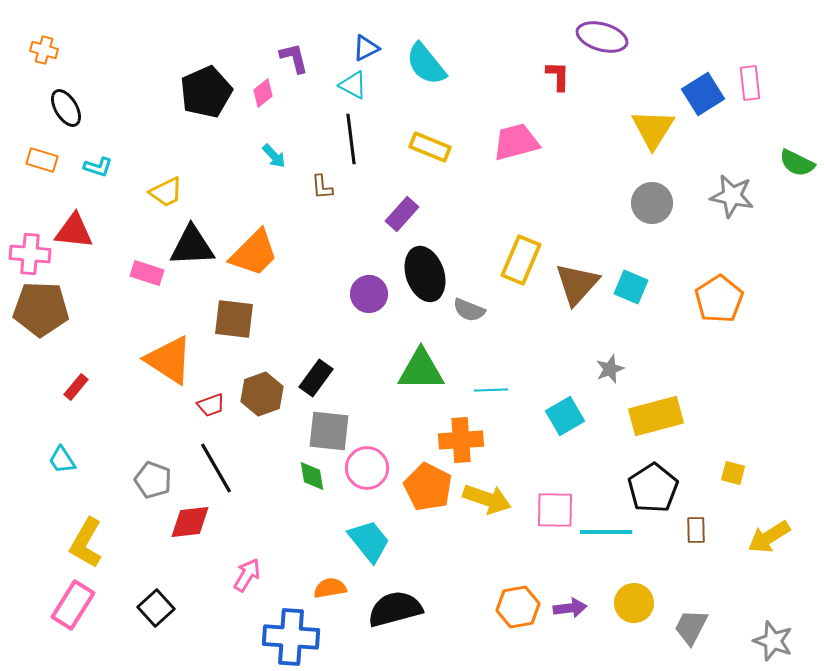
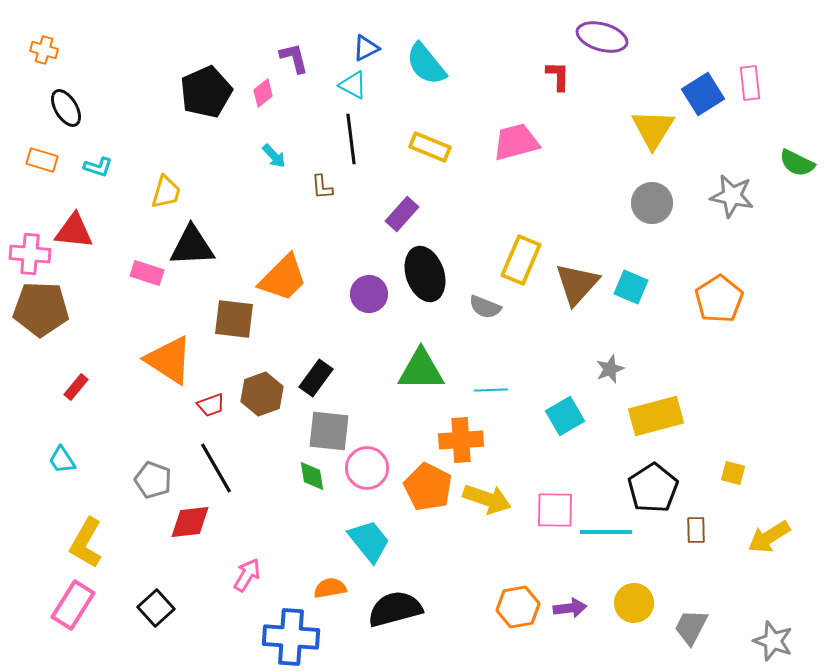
yellow trapezoid at (166, 192): rotated 48 degrees counterclockwise
orange trapezoid at (254, 253): moved 29 px right, 25 px down
gray semicircle at (469, 310): moved 16 px right, 3 px up
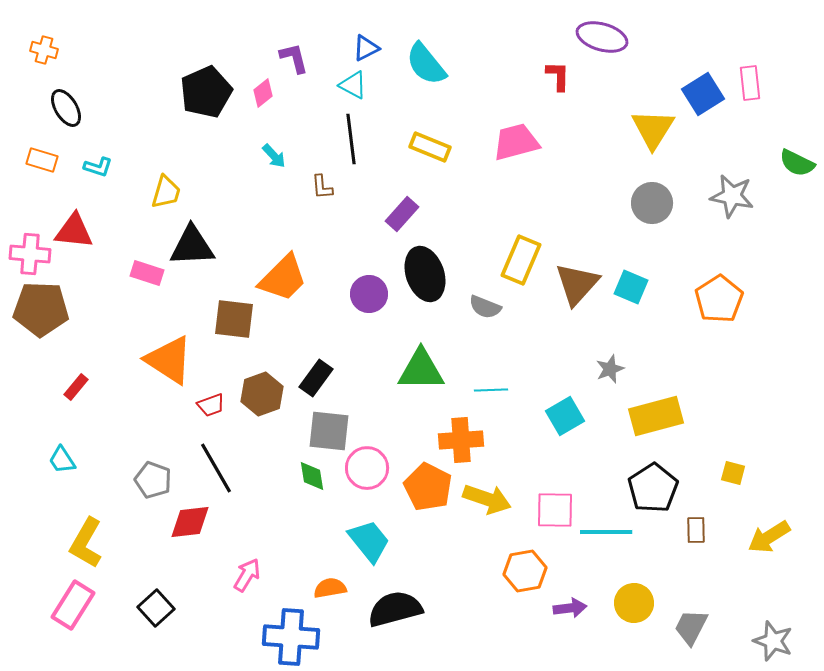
orange hexagon at (518, 607): moved 7 px right, 36 px up
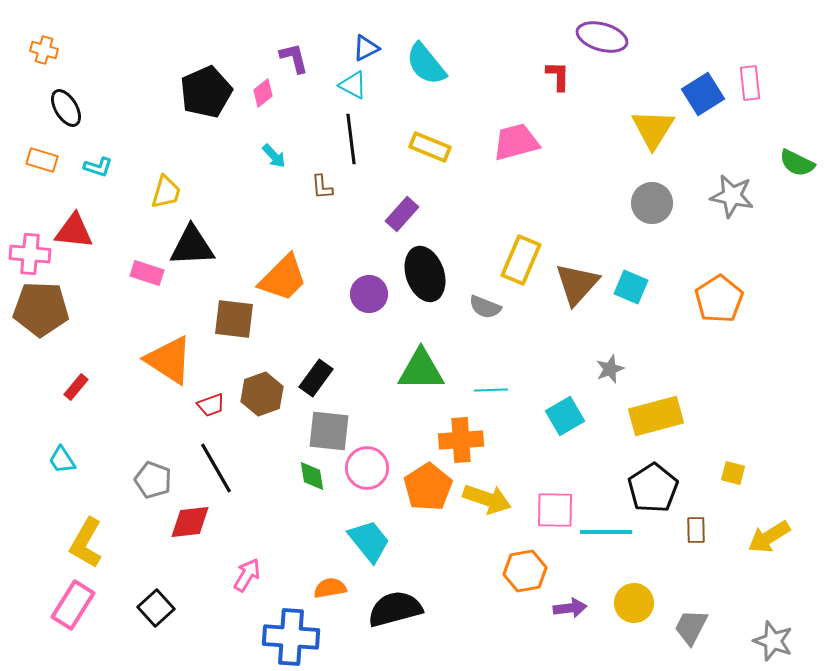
orange pentagon at (428, 487): rotated 12 degrees clockwise
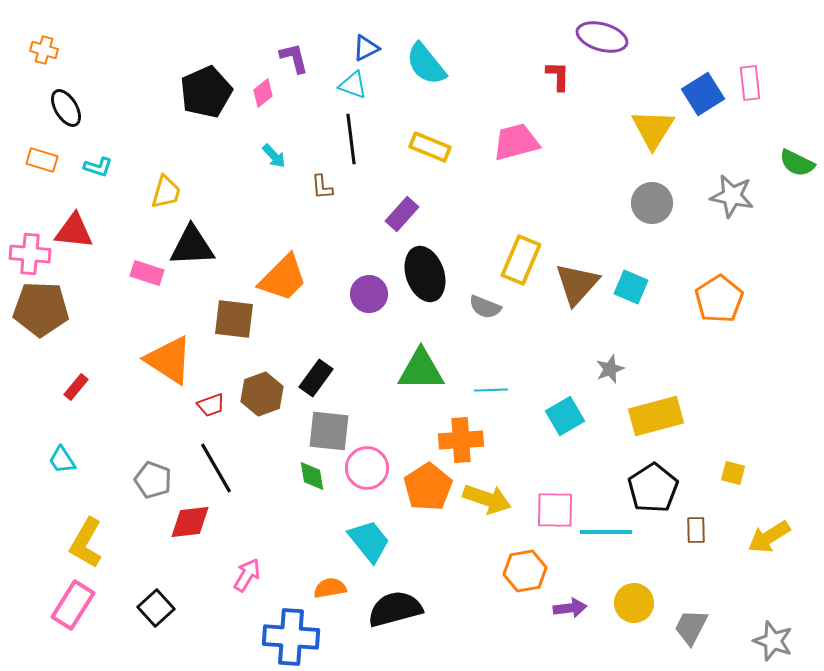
cyan triangle at (353, 85): rotated 8 degrees counterclockwise
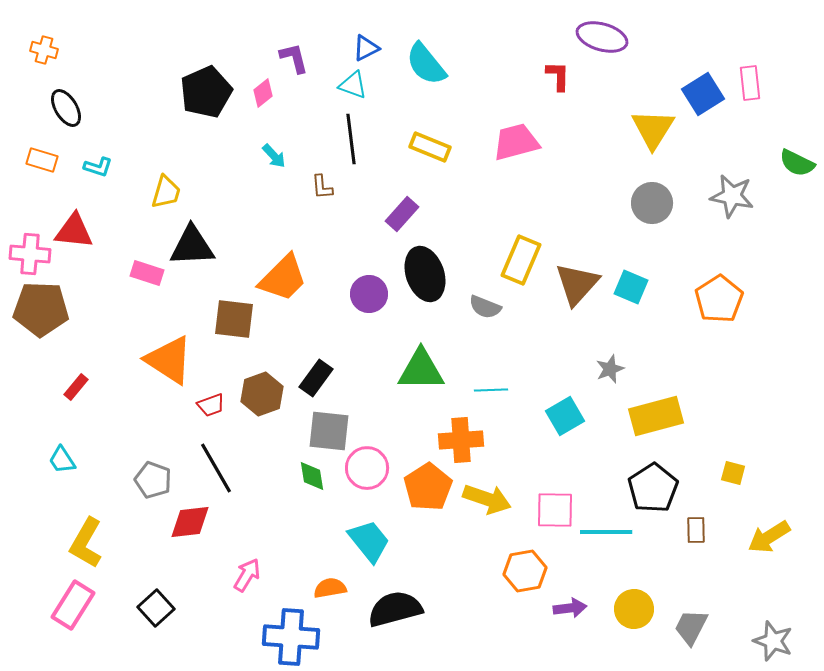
yellow circle at (634, 603): moved 6 px down
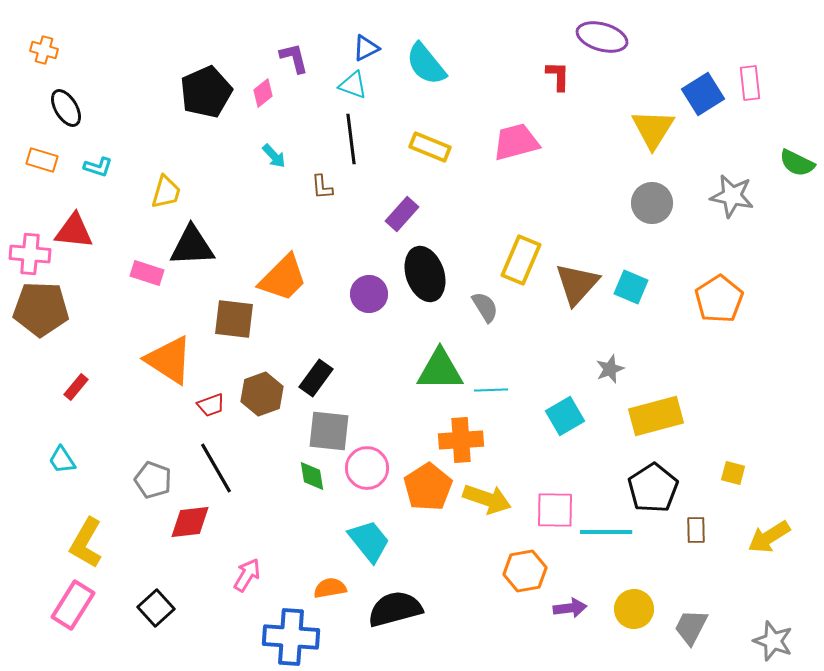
gray semicircle at (485, 307): rotated 144 degrees counterclockwise
green triangle at (421, 370): moved 19 px right
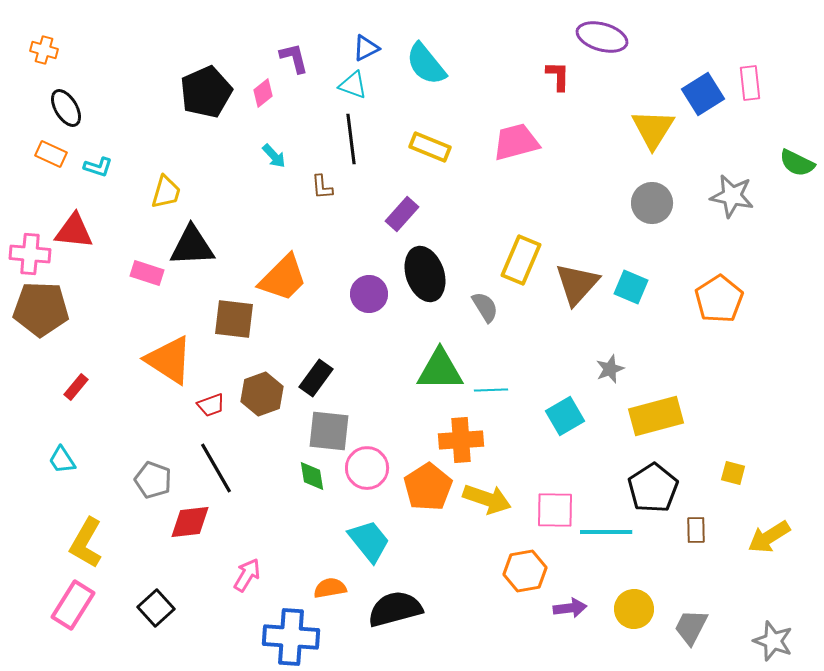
orange rectangle at (42, 160): moved 9 px right, 6 px up; rotated 8 degrees clockwise
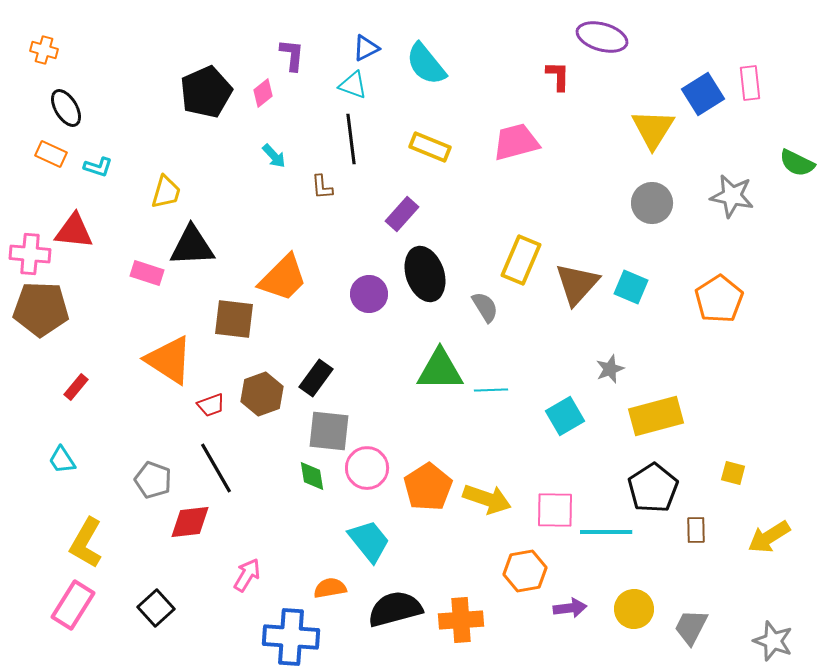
purple L-shape at (294, 58): moved 2 px left, 3 px up; rotated 20 degrees clockwise
orange cross at (461, 440): moved 180 px down
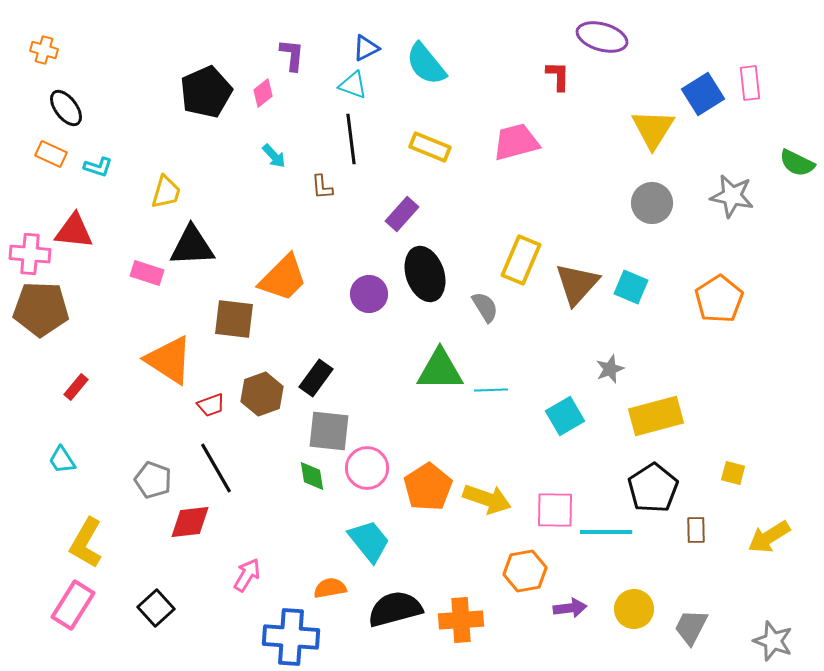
black ellipse at (66, 108): rotated 6 degrees counterclockwise
